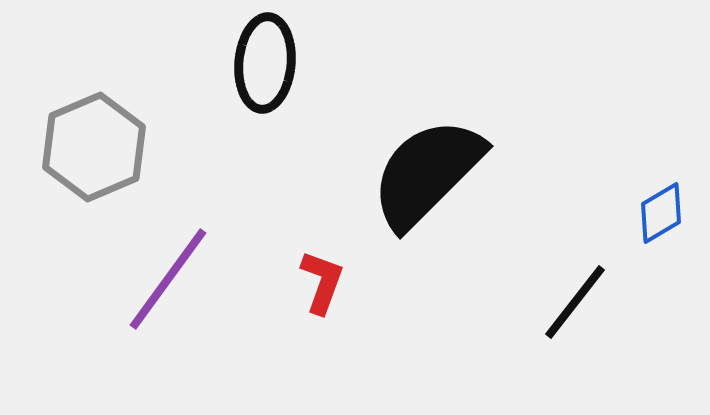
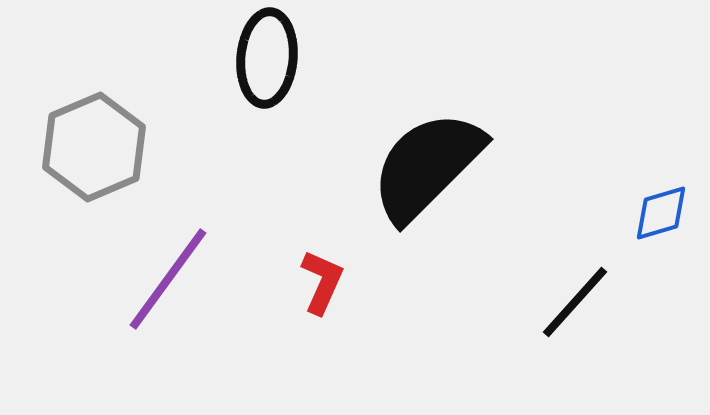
black ellipse: moved 2 px right, 5 px up
black semicircle: moved 7 px up
blue diamond: rotated 14 degrees clockwise
red L-shape: rotated 4 degrees clockwise
black line: rotated 4 degrees clockwise
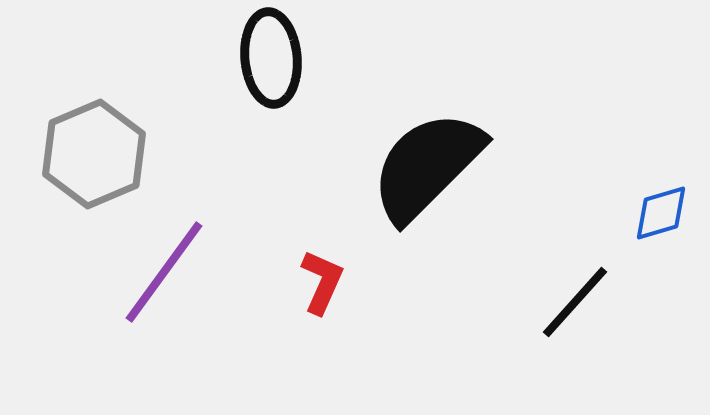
black ellipse: moved 4 px right; rotated 10 degrees counterclockwise
gray hexagon: moved 7 px down
purple line: moved 4 px left, 7 px up
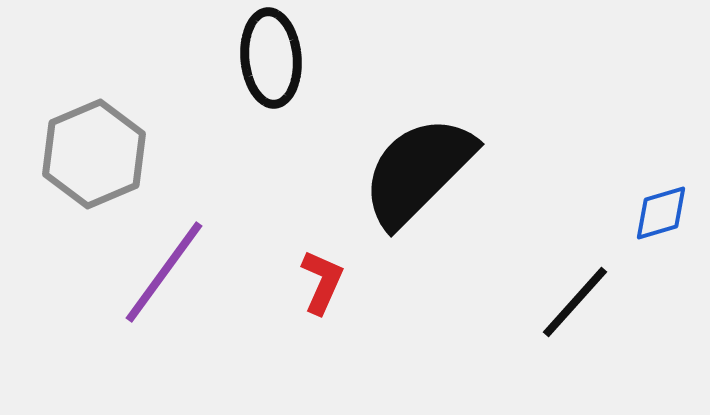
black semicircle: moved 9 px left, 5 px down
